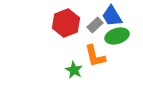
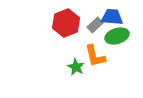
blue trapezoid: moved 1 px down; rotated 125 degrees clockwise
green star: moved 2 px right, 3 px up
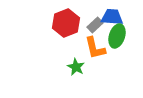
green ellipse: rotated 55 degrees counterclockwise
orange L-shape: moved 8 px up
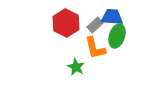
red hexagon: rotated 12 degrees counterclockwise
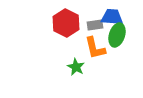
gray rectangle: rotated 35 degrees clockwise
green ellipse: moved 1 px up
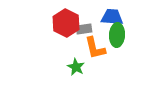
gray rectangle: moved 11 px left, 4 px down
green ellipse: rotated 15 degrees counterclockwise
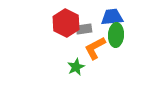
blue trapezoid: rotated 10 degrees counterclockwise
green ellipse: moved 1 px left
orange L-shape: rotated 75 degrees clockwise
green star: rotated 18 degrees clockwise
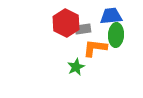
blue trapezoid: moved 1 px left, 1 px up
gray rectangle: moved 1 px left
orange L-shape: rotated 35 degrees clockwise
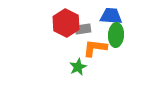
blue trapezoid: rotated 10 degrees clockwise
green star: moved 2 px right
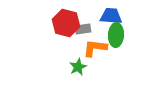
red hexagon: rotated 12 degrees counterclockwise
